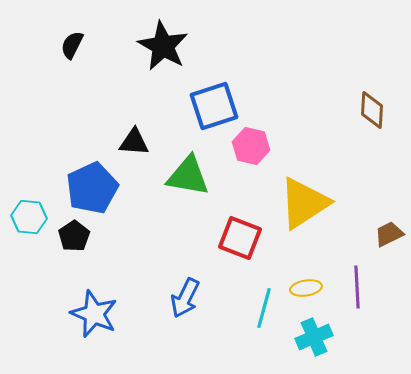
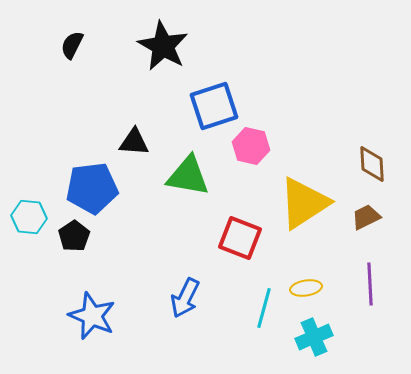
brown diamond: moved 54 px down; rotated 6 degrees counterclockwise
blue pentagon: rotated 18 degrees clockwise
brown trapezoid: moved 23 px left, 17 px up
purple line: moved 13 px right, 3 px up
blue star: moved 2 px left, 2 px down
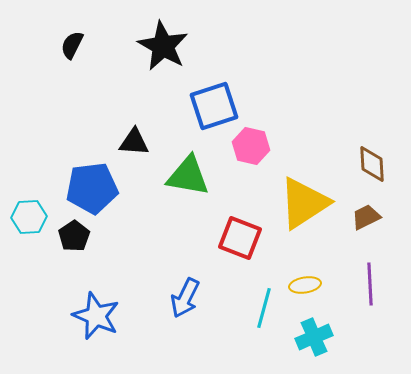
cyan hexagon: rotated 8 degrees counterclockwise
yellow ellipse: moved 1 px left, 3 px up
blue star: moved 4 px right
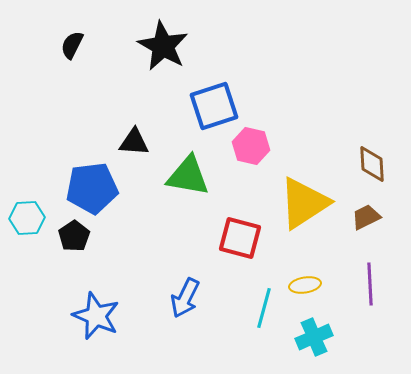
cyan hexagon: moved 2 px left, 1 px down
red square: rotated 6 degrees counterclockwise
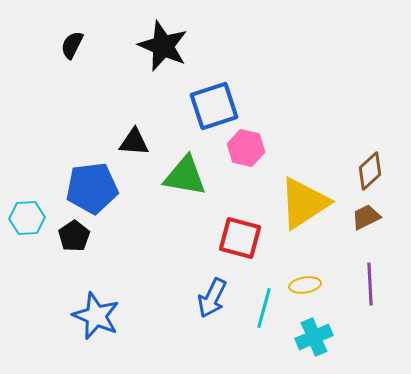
black star: rotated 6 degrees counterclockwise
pink hexagon: moved 5 px left, 2 px down
brown diamond: moved 2 px left, 7 px down; rotated 51 degrees clockwise
green triangle: moved 3 px left
blue arrow: moved 27 px right
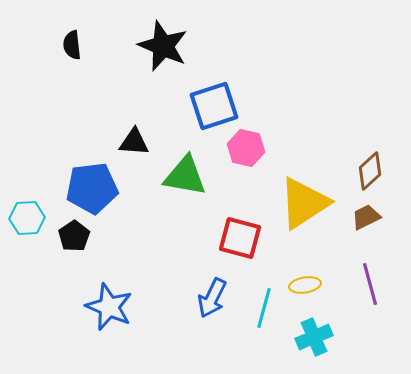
black semicircle: rotated 32 degrees counterclockwise
purple line: rotated 12 degrees counterclockwise
blue star: moved 13 px right, 9 px up
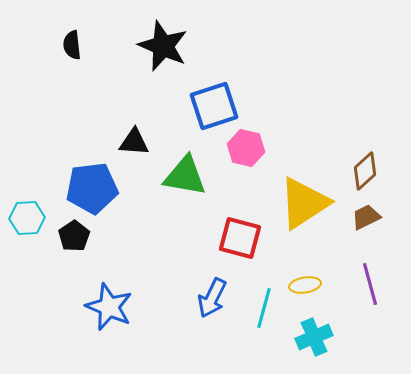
brown diamond: moved 5 px left
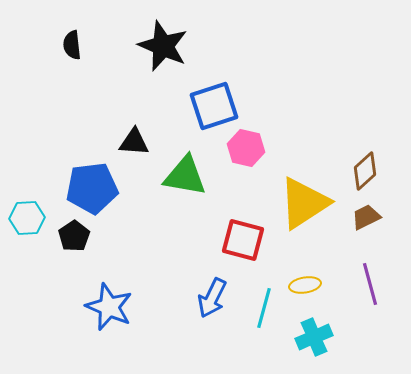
red square: moved 3 px right, 2 px down
